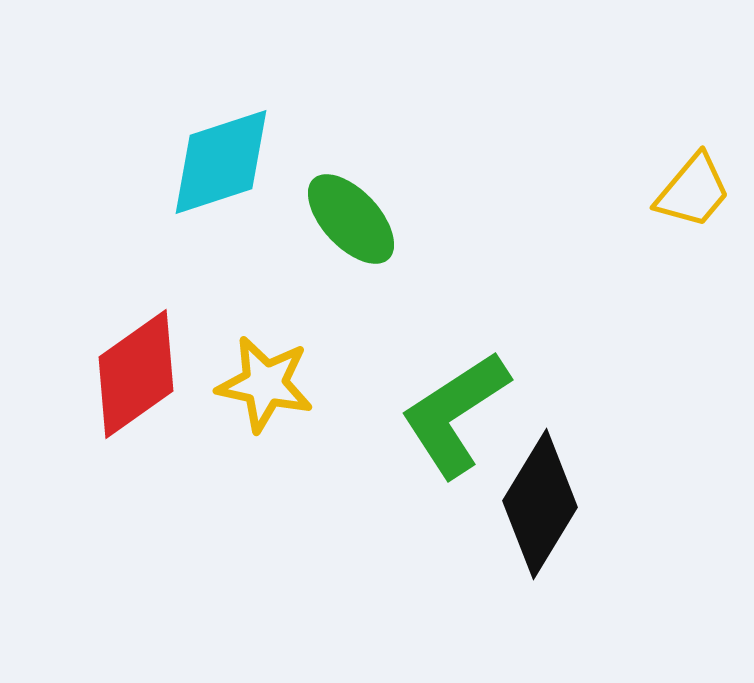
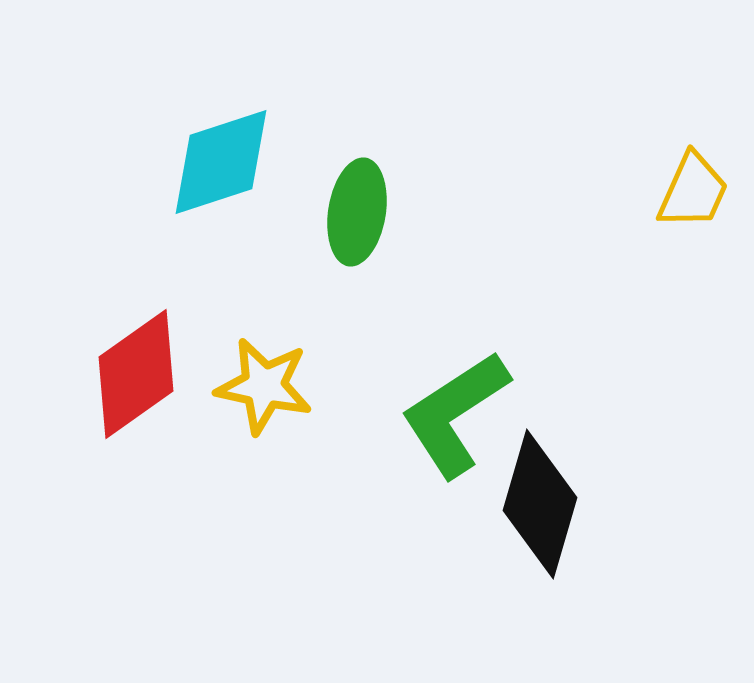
yellow trapezoid: rotated 16 degrees counterclockwise
green ellipse: moved 6 px right, 7 px up; rotated 52 degrees clockwise
yellow star: moved 1 px left, 2 px down
black diamond: rotated 15 degrees counterclockwise
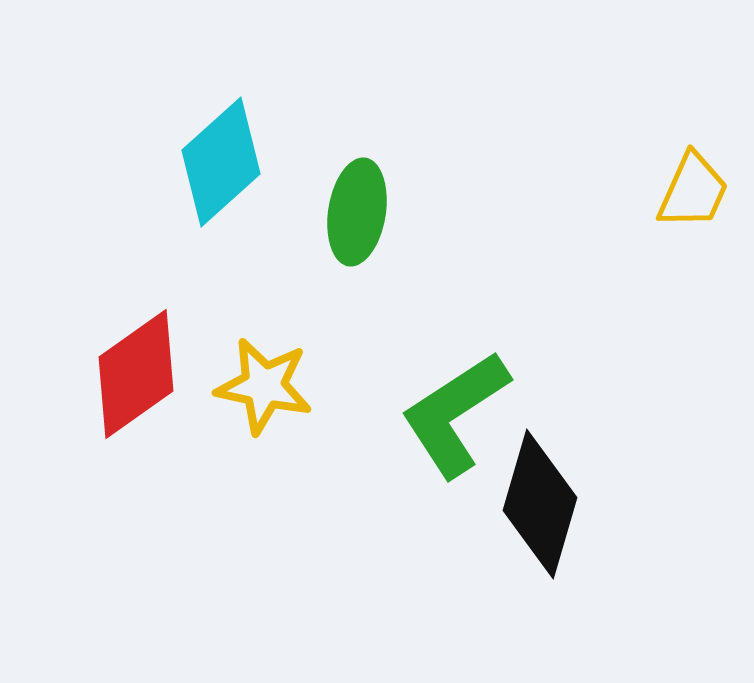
cyan diamond: rotated 24 degrees counterclockwise
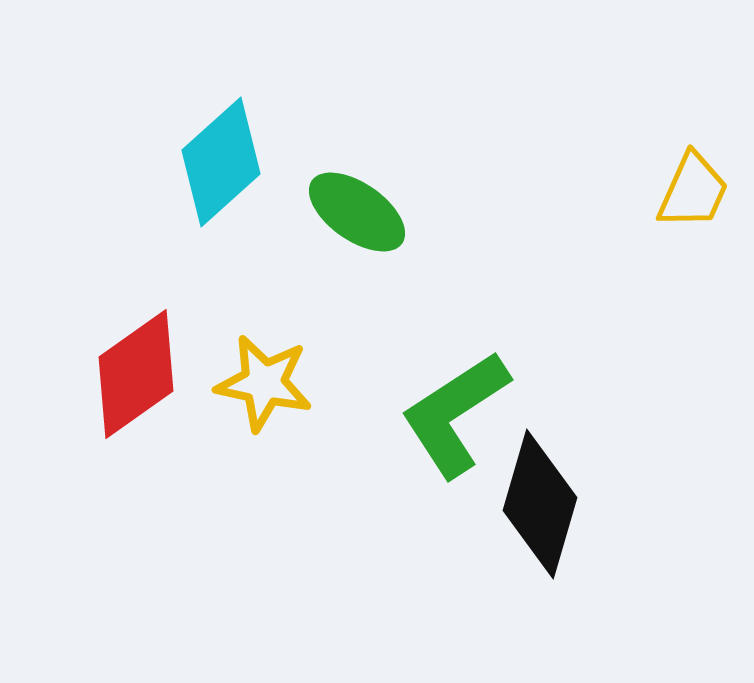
green ellipse: rotated 64 degrees counterclockwise
yellow star: moved 3 px up
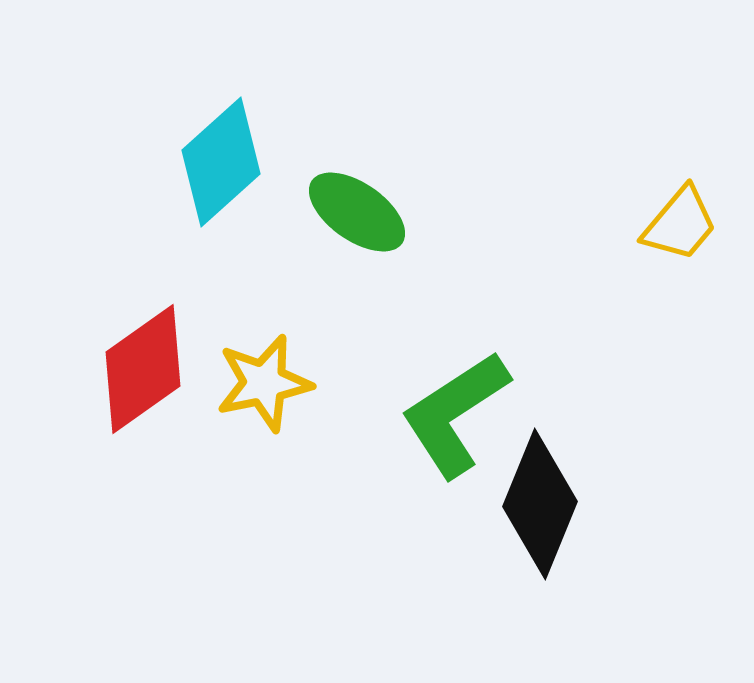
yellow trapezoid: moved 13 px left, 33 px down; rotated 16 degrees clockwise
red diamond: moved 7 px right, 5 px up
yellow star: rotated 24 degrees counterclockwise
black diamond: rotated 6 degrees clockwise
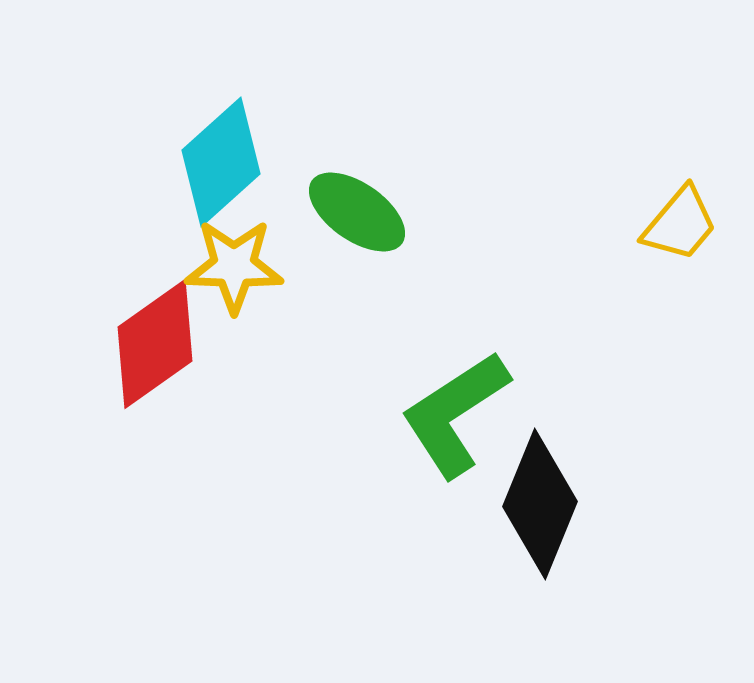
red diamond: moved 12 px right, 25 px up
yellow star: moved 30 px left, 117 px up; rotated 14 degrees clockwise
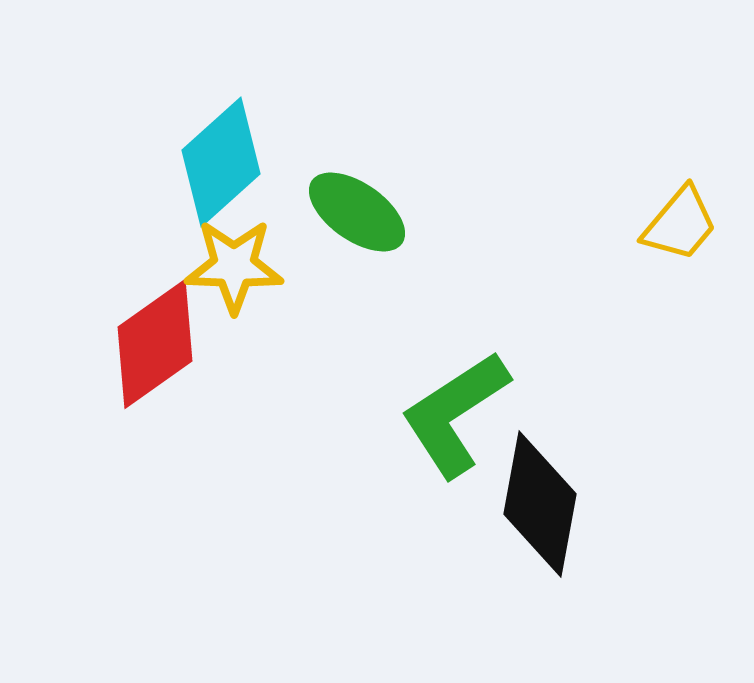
black diamond: rotated 12 degrees counterclockwise
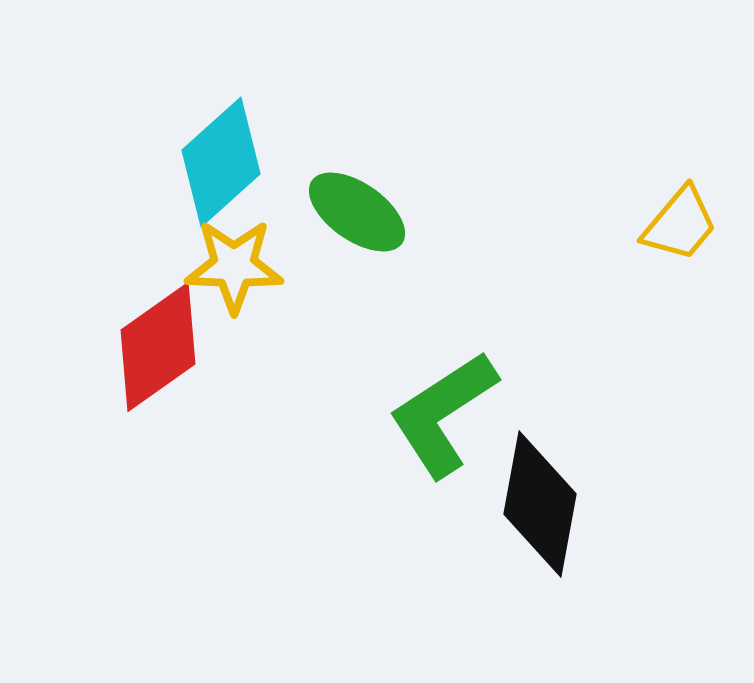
red diamond: moved 3 px right, 3 px down
green L-shape: moved 12 px left
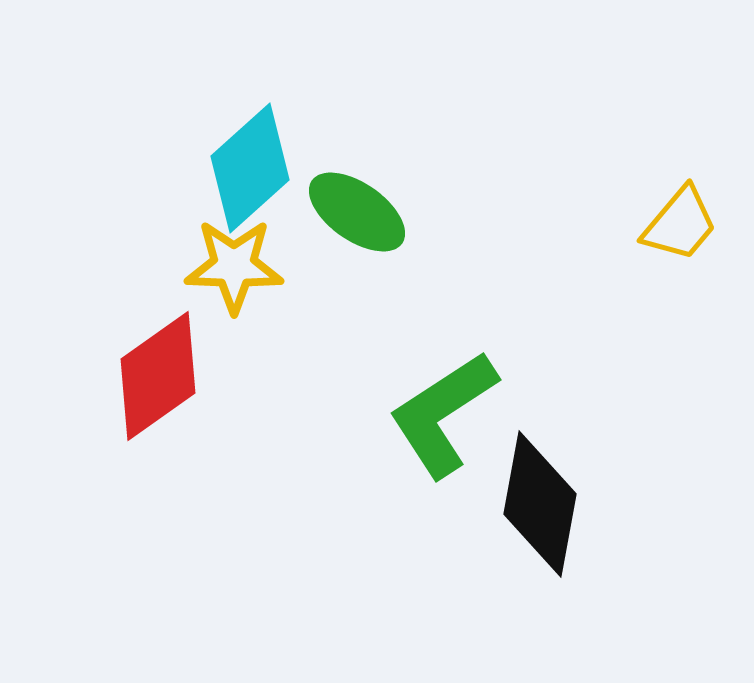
cyan diamond: moved 29 px right, 6 px down
red diamond: moved 29 px down
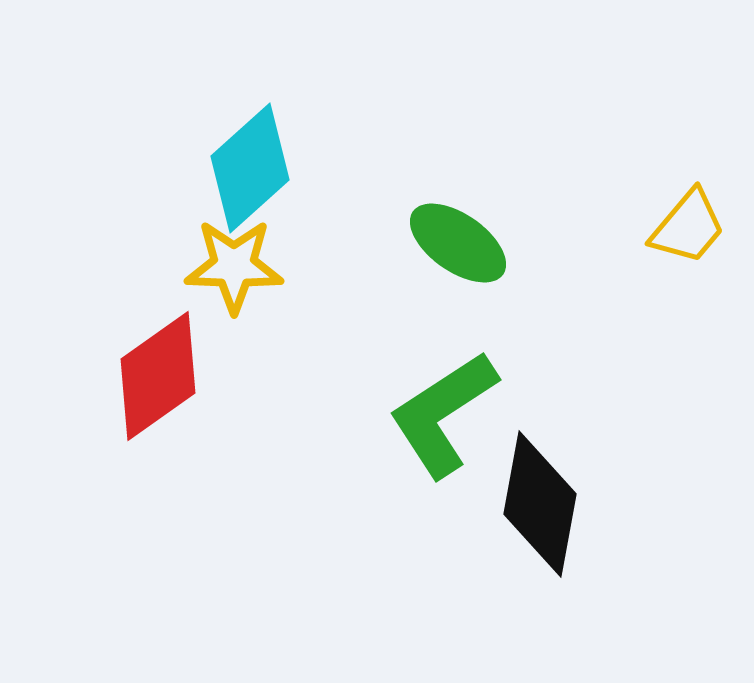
green ellipse: moved 101 px right, 31 px down
yellow trapezoid: moved 8 px right, 3 px down
